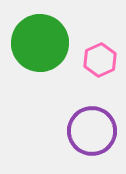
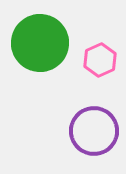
purple circle: moved 2 px right
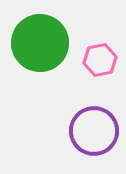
pink hexagon: rotated 12 degrees clockwise
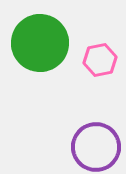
purple circle: moved 2 px right, 16 px down
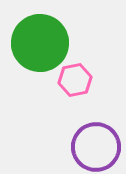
pink hexagon: moved 25 px left, 20 px down
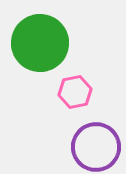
pink hexagon: moved 12 px down
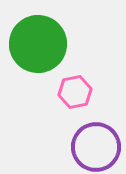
green circle: moved 2 px left, 1 px down
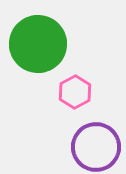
pink hexagon: rotated 16 degrees counterclockwise
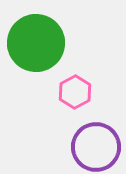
green circle: moved 2 px left, 1 px up
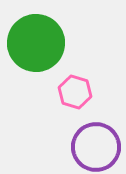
pink hexagon: rotated 16 degrees counterclockwise
